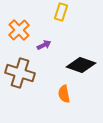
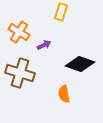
orange cross: moved 2 px down; rotated 15 degrees counterclockwise
black diamond: moved 1 px left, 1 px up
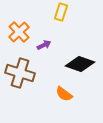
orange cross: rotated 15 degrees clockwise
orange semicircle: rotated 42 degrees counterclockwise
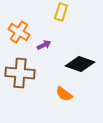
orange cross: rotated 15 degrees counterclockwise
brown cross: rotated 12 degrees counterclockwise
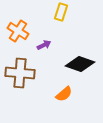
orange cross: moved 1 px left, 1 px up
orange semicircle: rotated 78 degrees counterclockwise
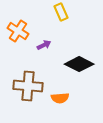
yellow rectangle: rotated 42 degrees counterclockwise
black diamond: moved 1 px left; rotated 8 degrees clockwise
brown cross: moved 8 px right, 13 px down
orange semicircle: moved 4 px left, 4 px down; rotated 36 degrees clockwise
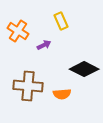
yellow rectangle: moved 9 px down
black diamond: moved 5 px right, 5 px down
orange semicircle: moved 2 px right, 4 px up
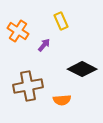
purple arrow: rotated 24 degrees counterclockwise
black diamond: moved 2 px left
brown cross: rotated 16 degrees counterclockwise
orange semicircle: moved 6 px down
